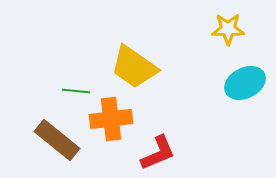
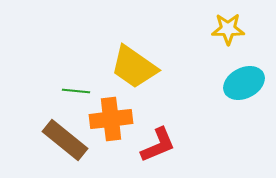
cyan ellipse: moved 1 px left
brown rectangle: moved 8 px right
red L-shape: moved 8 px up
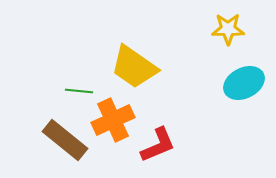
green line: moved 3 px right
orange cross: moved 2 px right, 1 px down; rotated 18 degrees counterclockwise
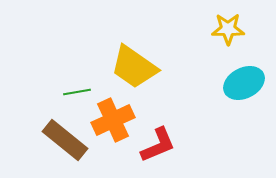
green line: moved 2 px left, 1 px down; rotated 16 degrees counterclockwise
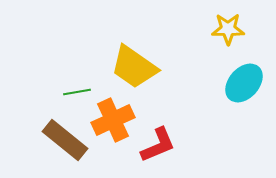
cyan ellipse: rotated 21 degrees counterclockwise
